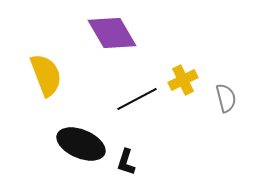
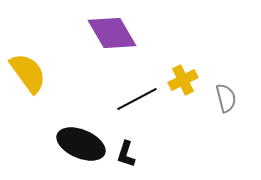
yellow semicircle: moved 18 px left, 2 px up; rotated 15 degrees counterclockwise
black L-shape: moved 8 px up
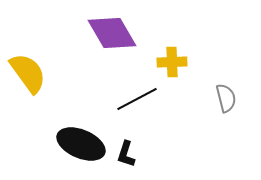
yellow cross: moved 11 px left, 18 px up; rotated 24 degrees clockwise
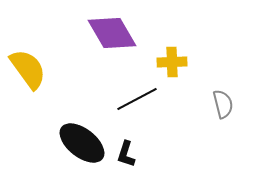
yellow semicircle: moved 4 px up
gray semicircle: moved 3 px left, 6 px down
black ellipse: moved 1 px right, 1 px up; rotated 15 degrees clockwise
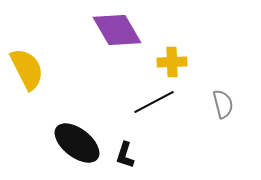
purple diamond: moved 5 px right, 3 px up
yellow semicircle: moved 1 px left; rotated 9 degrees clockwise
black line: moved 17 px right, 3 px down
black ellipse: moved 5 px left
black L-shape: moved 1 px left, 1 px down
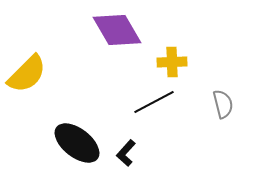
yellow semicircle: moved 5 px down; rotated 72 degrees clockwise
black L-shape: moved 1 px right, 2 px up; rotated 24 degrees clockwise
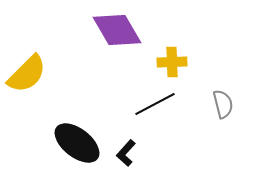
black line: moved 1 px right, 2 px down
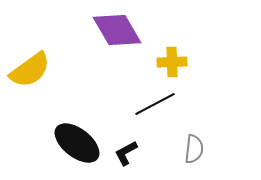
yellow semicircle: moved 3 px right, 4 px up; rotated 9 degrees clockwise
gray semicircle: moved 29 px left, 45 px down; rotated 20 degrees clockwise
black L-shape: rotated 20 degrees clockwise
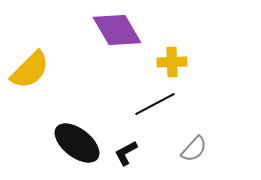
yellow semicircle: rotated 9 degrees counterclockwise
gray semicircle: rotated 36 degrees clockwise
